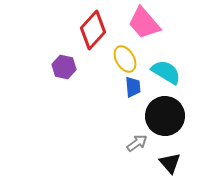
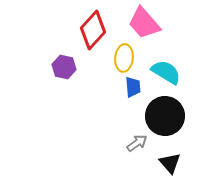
yellow ellipse: moved 1 px left, 1 px up; rotated 36 degrees clockwise
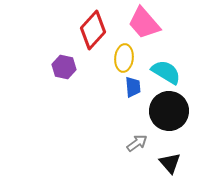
black circle: moved 4 px right, 5 px up
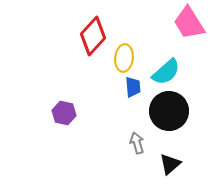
pink trapezoid: moved 45 px right; rotated 9 degrees clockwise
red diamond: moved 6 px down
purple hexagon: moved 46 px down
cyan semicircle: rotated 108 degrees clockwise
gray arrow: rotated 70 degrees counterclockwise
black triangle: moved 1 px down; rotated 30 degrees clockwise
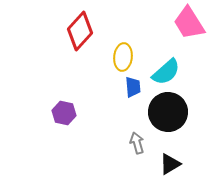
red diamond: moved 13 px left, 5 px up
yellow ellipse: moved 1 px left, 1 px up
black circle: moved 1 px left, 1 px down
black triangle: rotated 10 degrees clockwise
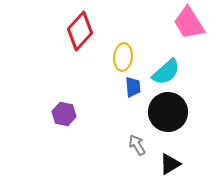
purple hexagon: moved 1 px down
gray arrow: moved 2 px down; rotated 15 degrees counterclockwise
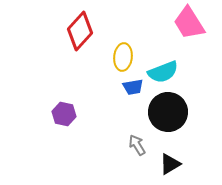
cyan semicircle: moved 3 px left; rotated 20 degrees clockwise
blue trapezoid: rotated 85 degrees clockwise
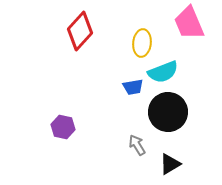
pink trapezoid: rotated 9 degrees clockwise
yellow ellipse: moved 19 px right, 14 px up
purple hexagon: moved 1 px left, 13 px down
